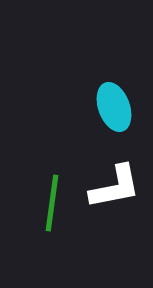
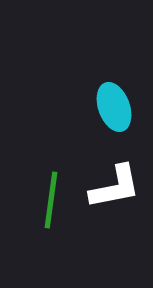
green line: moved 1 px left, 3 px up
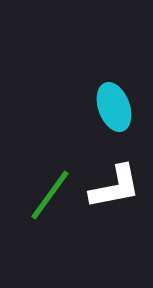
green line: moved 1 px left, 5 px up; rotated 28 degrees clockwise
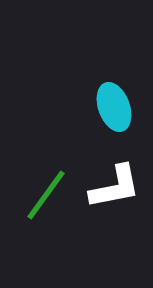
green line: moved 4 px left
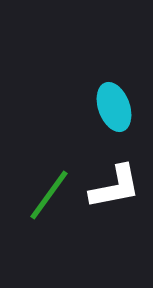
green line: moved 3 px right
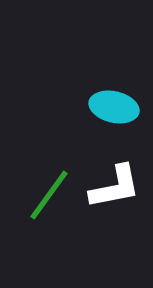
cyan ellipse: rotated 57 degrees counterclockwise
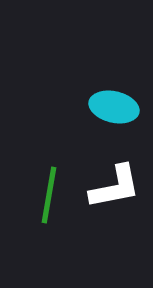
green line: rotated 26 degrees counterclockwise
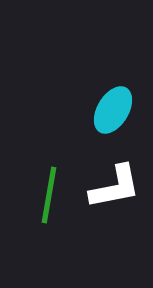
cyan ellipse: moved 1 px left, 3 px down; rotated 72 degrees counterclockwise
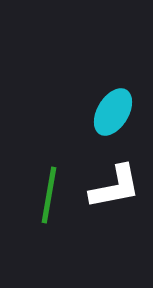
cyan ellipse: moved 2 px down
